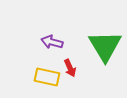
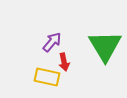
purple arrow: rotated 115 degrees clockwise
red arrow: moved 6 px left, 6 px up; rotated 12 degrees clockwise
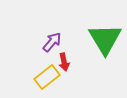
green triangle: moved 7 px up
yellow rectangle: rotated 50 degrees counterclockwise
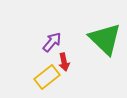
green triangle: rotated 15 degrees counterclockwise
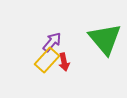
green triangle: rotated 6 degrees clockwise
yellow rectangle: moved 17 px up; rotated 10 degrees counterclockwise
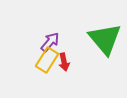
purple arrow: moved 2 px left
yellow rectangle: rotated 10 degrees counterclockwise
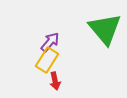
green triangle: moved 10 px up
red arrow: moved 9 px left, 19 px down
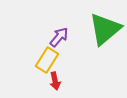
green triangle: rotated 30 degrees clockwise
purple arrow: moved 9 px right, 5 px up
